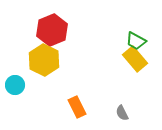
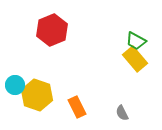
yellow hexagon: moved 7 px left, 35 px down; rotated 8 degrees counterclockwise
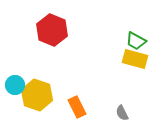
red hexagon: rotated 16 degrees counterclockwise
yellow rectangle: rotated 35 degrees counterclockwise
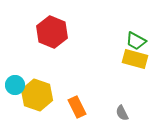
red hexagon: moved 2 px down
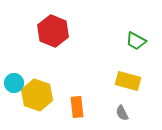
red hexagon: moved 1 px right, 1 px up
yellow rectangle: moved 7 px left, 22 px down
cyan circle: moved 1 px left, 2 px up
orange rectangle: rotated 20 degrees clockwise
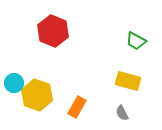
orange rectangle: rotated 35 degrees clockwise
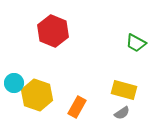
green trapezoid: moved 2 px down
yellow rectangle: moved 4 px left, 9 px down
gray semicircle: rotated 98 degrees counterclockwise
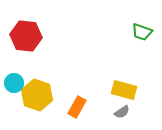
red hexagon: moved 27 px left, 5 px down; rotated 16 degrees counterclockwise
green trapezoid: moved 6 px right, 11 px up; rotated 10 degrees counterclockwise
gray semicircle: moved 1 px up
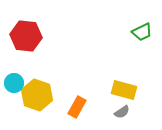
green trapezoid: rotated 45 degrees counterclockwise
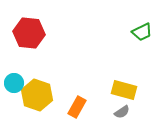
red hexagon: moved 3 px right, 3 px up
